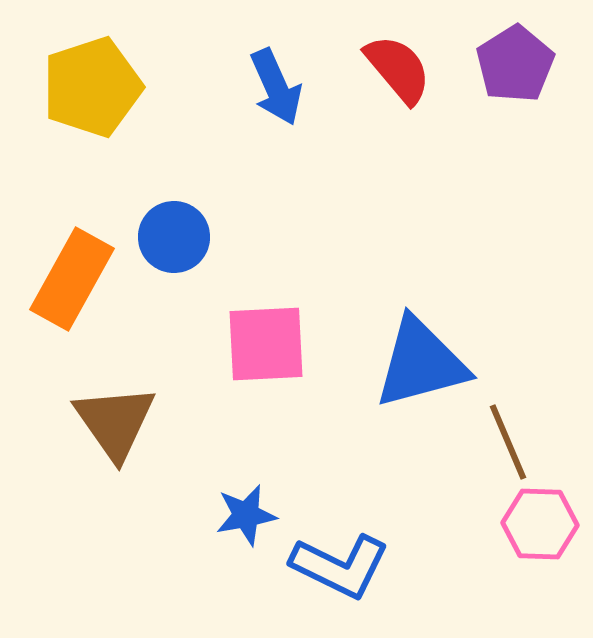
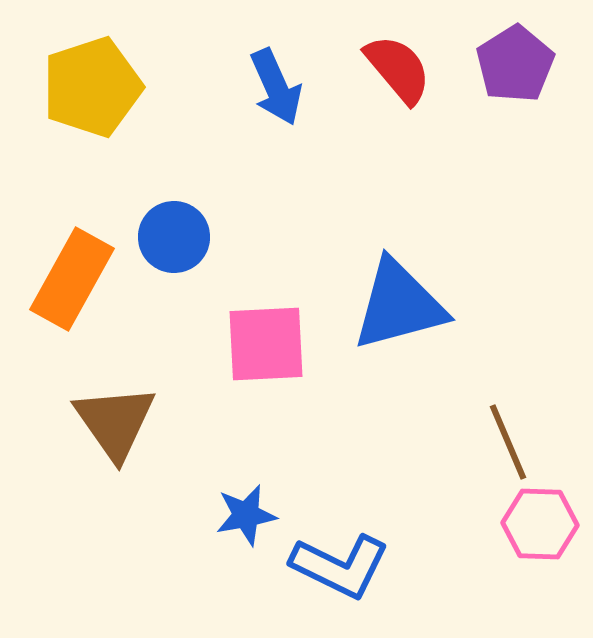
blue triangle: moved 22 px left, 58 px up
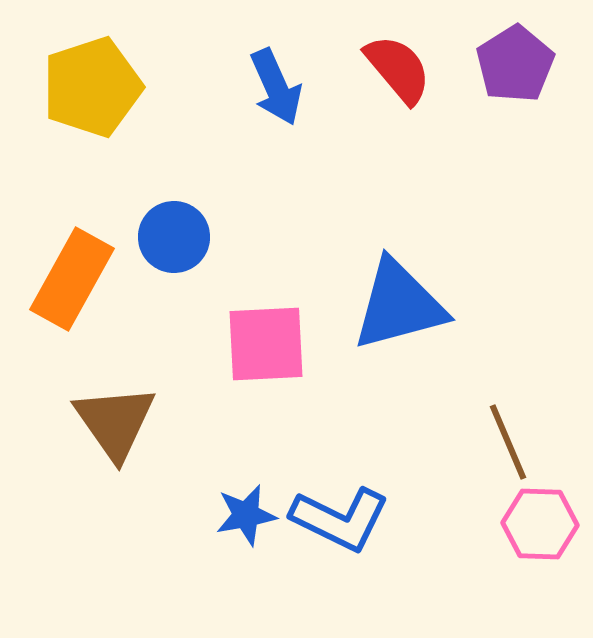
blue L-shape: moved 47 px up
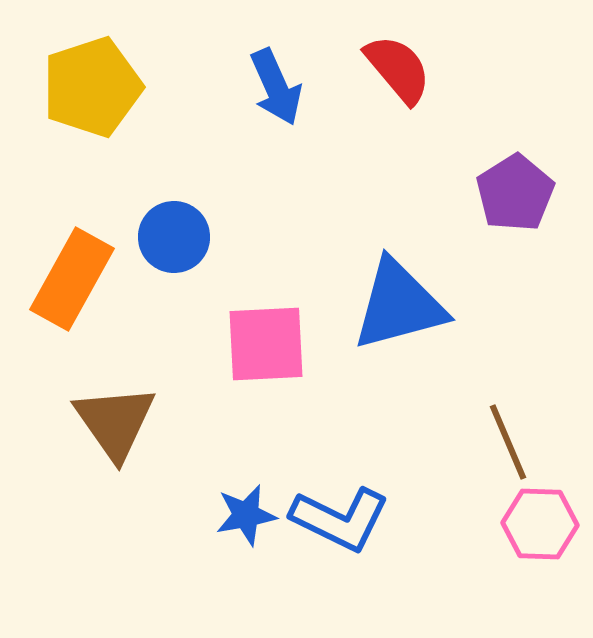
purple pentagon: moved 129 px down
